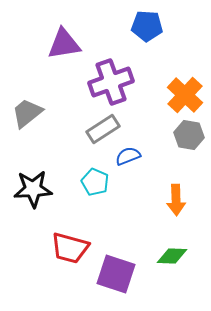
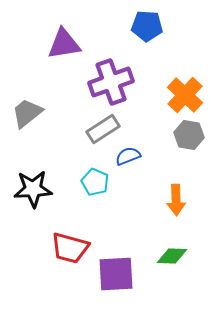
purple square: rotated 21 degrees counterclockwise
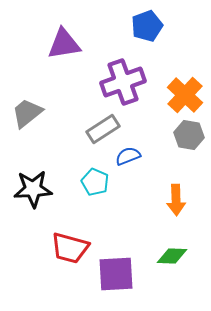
blue pentagon: rotated 24 degrees counterclockwise
purple cross: moved 12 px right
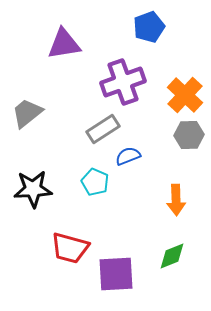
blue pentagon: moved 2 px right, 1 px down
gray hexagon: rotated 12 degrees counterclockwise
green diamond: rotated 24 degrees counterclockwise
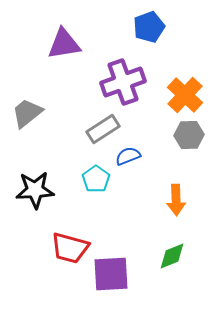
cyan pentagon: moved 1 px right, 3 px up; rotated 12 degrees clockwise
black star: moved 2 px right, 1 px down
purple square: moved 5 px left
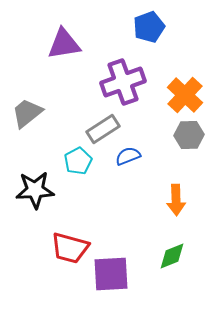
cyan pentagon: moved 18 px left, 18 px up; rotated 8 degrees clockwise
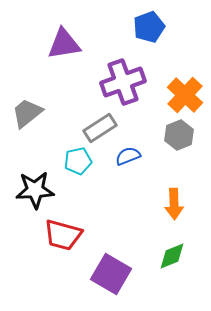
gray rectangle: moved 3 px left, 1 px up
gray hexagon: moved 10 px left; rotated 20 degrees counterclockwise
cyan pentagon: rotated 16 degrees clockwise
orange arrow: moved 2 px left, 4 px down
red trapezoid: moved 7 px left, 13 px up
purple square: rotated 33 degrees clockwise
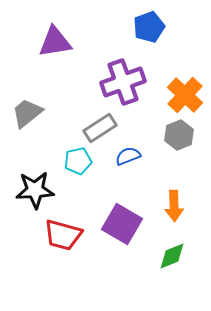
purple triangle: moved 9 px left, 2 px up
orange arrow: moved 2 px down
purple square: moved 11 px right, 50 px up
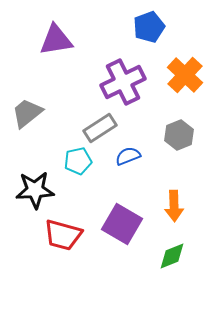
purple triangle: moved 1 px right, 2 px up
purple cross: rotated 6 degrees counterclockwise
orange cross: moved 20 px up
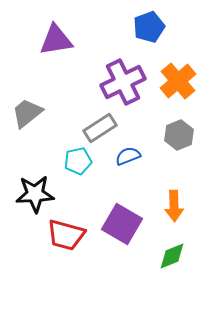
orange cross: moved 7 px left, 6 px down; rotated 6 degrees clockwise
black star: moved 4 px down
red trapezoid: moved 3 px right
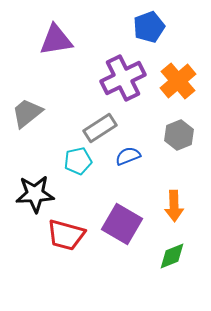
purple cross: moved 4 px up
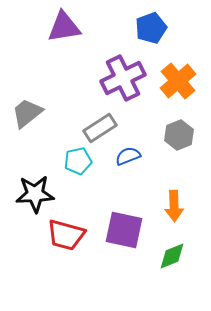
blue pentagon: moved 2 px right, 1 px down
purple triangle: moved 8 px right, 13 px up
purple square: moved 2 px right, 6 px down; rotated 18 degrees counterclockwise
